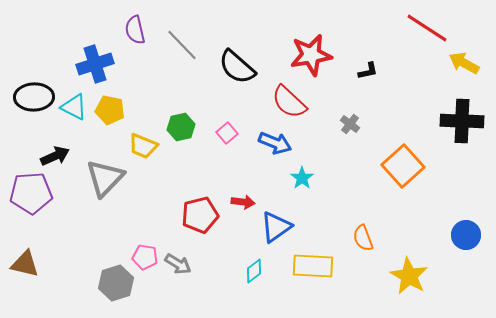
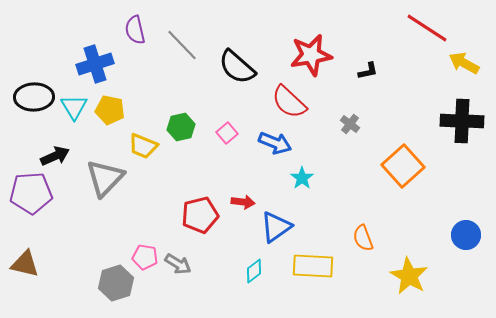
cyan triangle: rotated 32 degrees clockwise
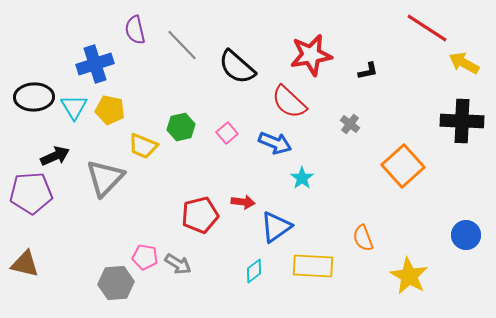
gray hexagon: rotated 12 degrees clockwise
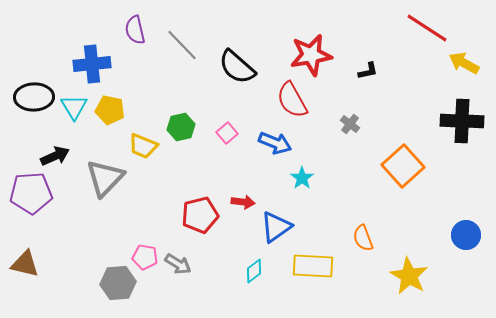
blue cross: moved 3 px left; rotated 12 degrees clockwise
red semicircle: moved 3 px right, 2 px up; rotated 18 degrees clockwise
gray hexagon: moved 2 px right
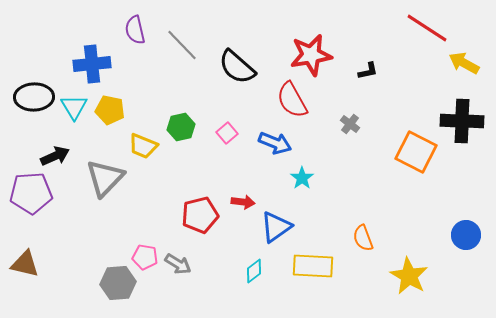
orange square: moved 13 px right, 14 px up; rotated 21 degrees counterclockwise
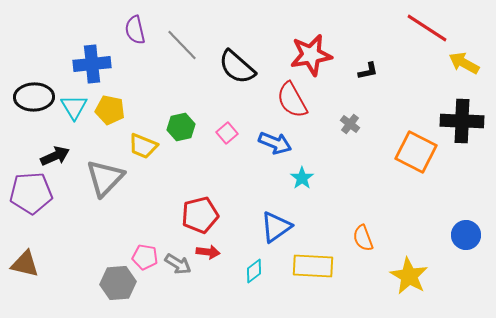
red arrow: moved 35 px left, 50 px down
